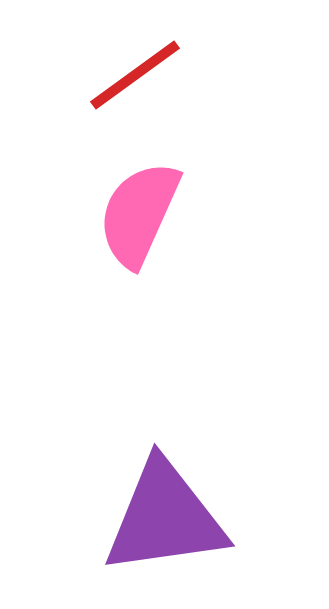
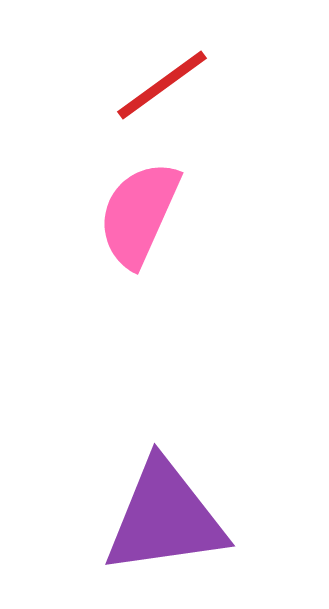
red line: moved 27 px right, 10 px down
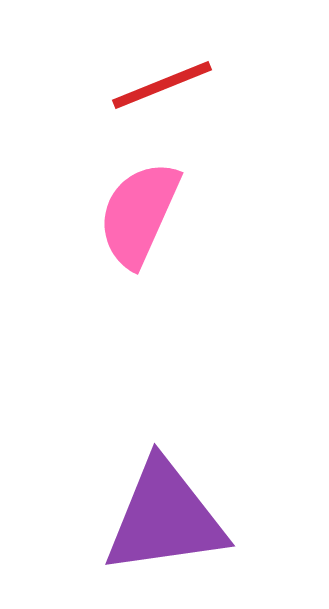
red line: rotated 14 degrees clockwise
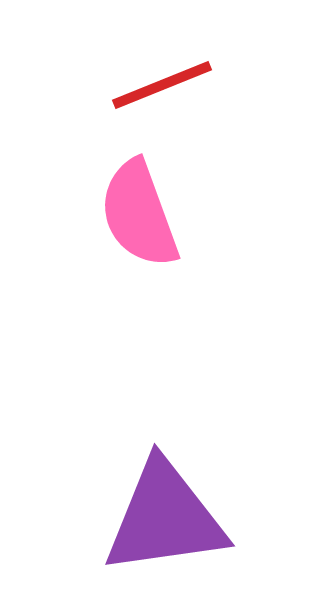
pink semicircle: rotated 44 degrees counterclockwise
